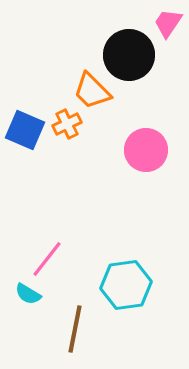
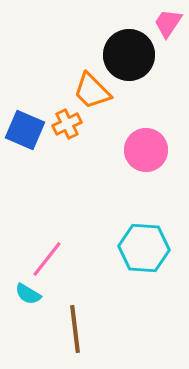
cyan hexagon: moved 18 px right, 37 px up; rotated 12 degrees clockwise
brown line: rotated 18 degrees counterclockwise
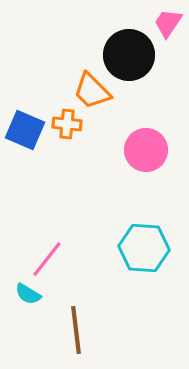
orange cross: rotated 32 degrees clockwise
brown line: moved 1 px right, 1 px down
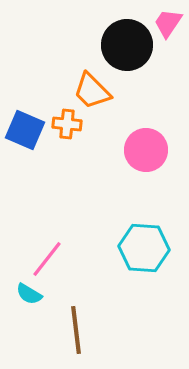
black circle: moved 2 px left, 10 px up
cyan semicircle: moved 1 px right
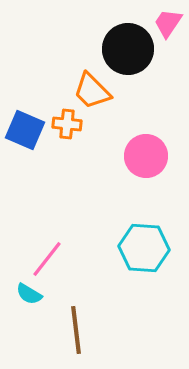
black circle: moved 1 px right, 4 px down
pink circle: moved 6 px down
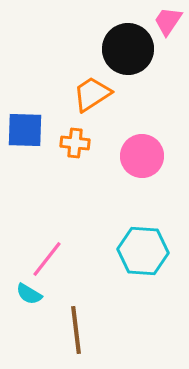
pink trapezoid: moved 2 px up
orange trapezoid: moved 3 px down; rotated 102 degrees clockwise
orange cross: moved 8 px right, 19 px down
blue square: rotated 21 degrees counterclockwise
pink circle: moved 4 px left
cyan hexagon: moved 1 px left, 3 px down
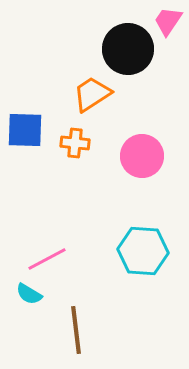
pink line: rotated 24 degrees clockwise
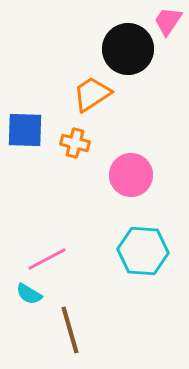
orange cross: rotated 8 degrees clockwise
pink circle: moved 11 px left, 19 px down
brown line: moved 6 px left; rotated 9 degrees counterclockwise
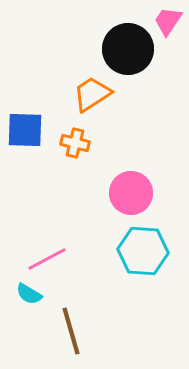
pink circle: moved 18 px down
brown line: moved 1 px right, 1 px down
